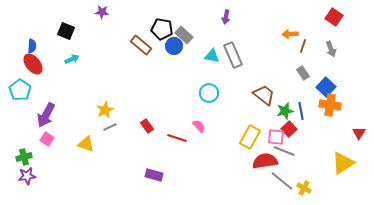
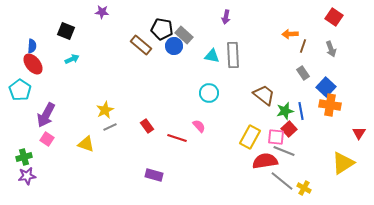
gray rectangle at (233, 55): rotated 20 degrees clockwise
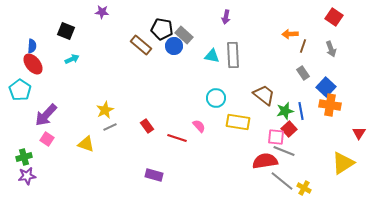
cyan circle at (209, 93): moved 7 px right, 5 px down
purple arrow at (46, 115): rotated 15 degrees clockwise
yellow rectangle at (250, 137): moved 12 px left, 15 px up; rotated 70 degrees clockwise
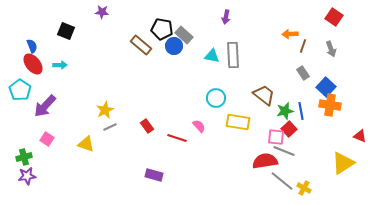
blue semicircle at (32, 46): rotated 24 degrees counterclockwise
cyan arrow at (72, 59): moved 12 px left, 6 px down; rotated 24 degrees clockwise
purple arrow at (46, 115): moved 1 px left, 9 px up
red triangle at (359, 133): moved 1 px right, 3 px down; rotated 40 degrees counterclockwise
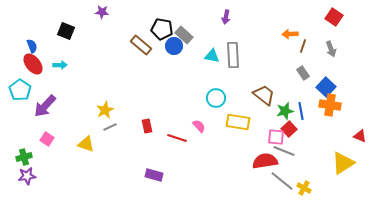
red rectangle at (147, 126): rotated 24 degrees clockwise
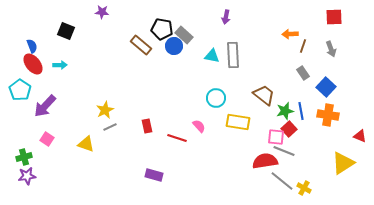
red square at (334, 17): rotated 36 degrees counterclockwise
orange cross at (330, 105): moved 2 px left, 10 px down
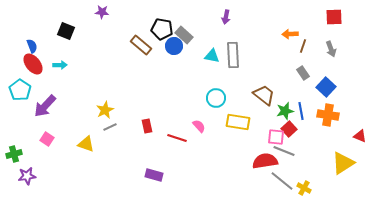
green cross at (24, 157): moved 10 px left, 3 px up
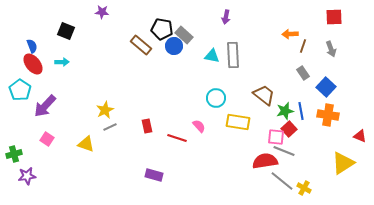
cyan arrow at (60, 65): moved 2 px right, 3 px up
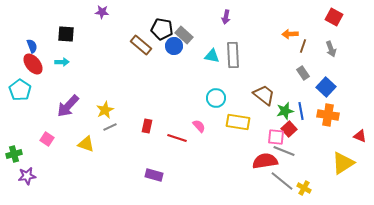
red square at (334, 17): rotated 30 degrees clockwise
black square at (66, 31): moved 3 px down; rotated 18 degrees counterclockwise
purple arrow at (45, 106): moved 23 px right
red rectangle at (147, 126): rotated 24 degrees clockwise
